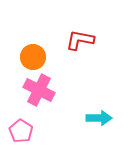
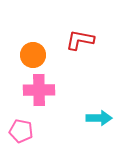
orange circle: moved 2 px up
pink cross: rotated 28 degrees counterclockwise
pink pentagon: rotated 20 degrees counterclockwise
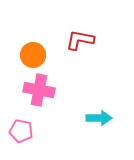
pink cross: rotated 12 degrees clockwise
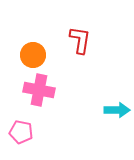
red L-shape: rotated 88 degrees clockwise
cyan arrow: moved 18 px right, 8 px up
pink pentagon: moved 1 px down
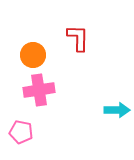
red L-shape: moved 2 px left, 2 px up; rotated 8 degrees counterclockwise
pink cross: rotated 20 degrees counterclockwise
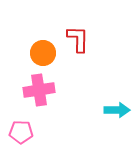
red L-shape: moved 1 px down
orange circle: moved 10 px right, 2 px up
pink pentagon: rotated 10 degrees counterclockwise
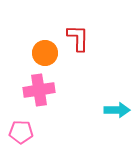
red L-shape: moved 1 px up
orange circle: moved 2 px right
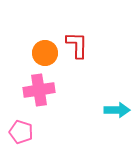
red L-shape: moved 1 px left, 7 px down
pink pentagon: rotated 15 degrees clockwise
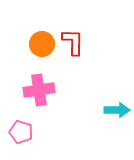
red L-shape: moved 4 px left, 3 px up
orange circle: moved 3 px left, 9 px up
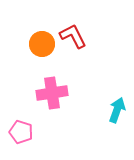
red L-shape: moved 6 px up; rotated 28 degrees counterclockwise
pink cross: moved 13 px right, 3 px down
cyan arrow: rotated 70 degrees counterclockwise
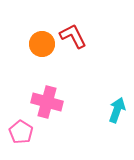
pink cross: moved 5 px left, 9 px down; rotated 24 degrees clockwise
pink pentagon: rotated 15 degrees clockwise
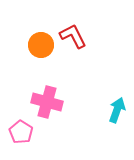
orange circle: moved 1 px left, 1 px down
